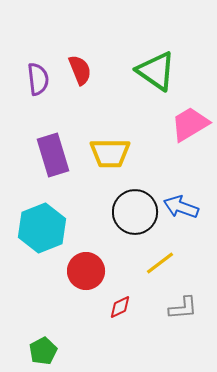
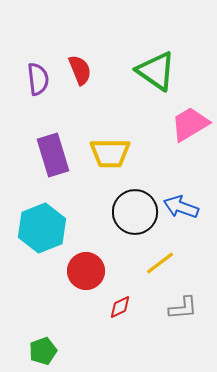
green pentagon: rotated 8 degrees clockwise
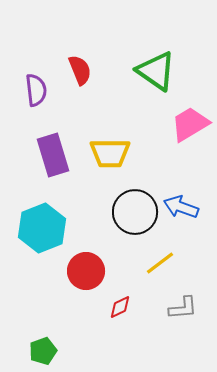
purple semicircle: moved 2 px left, 11 px down
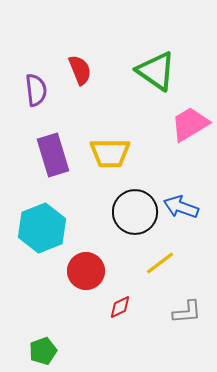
gray L-shape: moved 4 px right, 4 px down
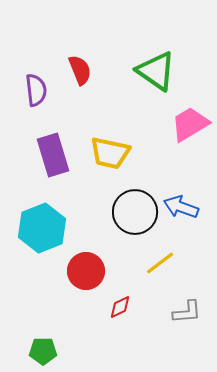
yellow trapezoid: rotated 12 degrees clockwise
green pentagon: rotated 20 degrees clockwise
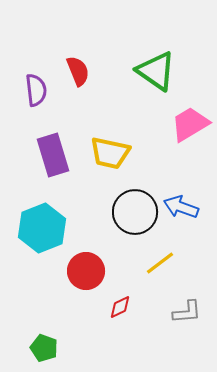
red semicircle: moved 2 px left, 1 px down
green pentagon: moved 1 px right, 3 px up; rotated 20 degrees clockwise
